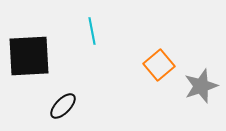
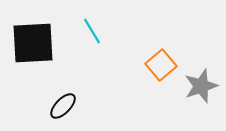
cyan line: rotated 20 degrees counterclockwise
black square: moved 4 px right, 13 px up
orange square: moved 2 px right
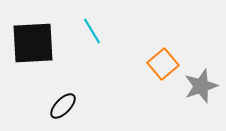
orange square: moved 2 px right, 1 px up
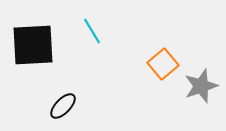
black square: moved 2 px down
